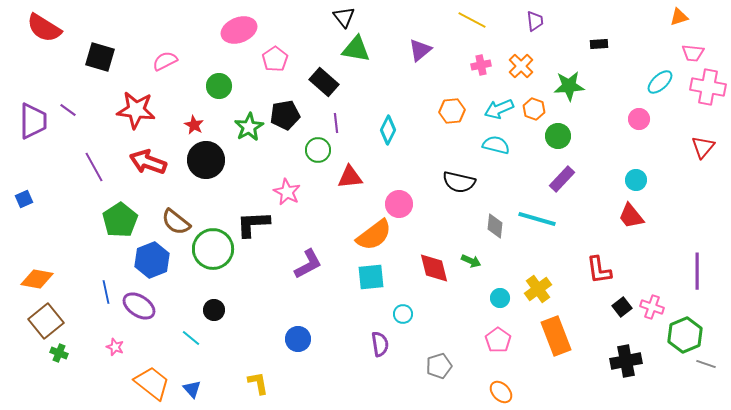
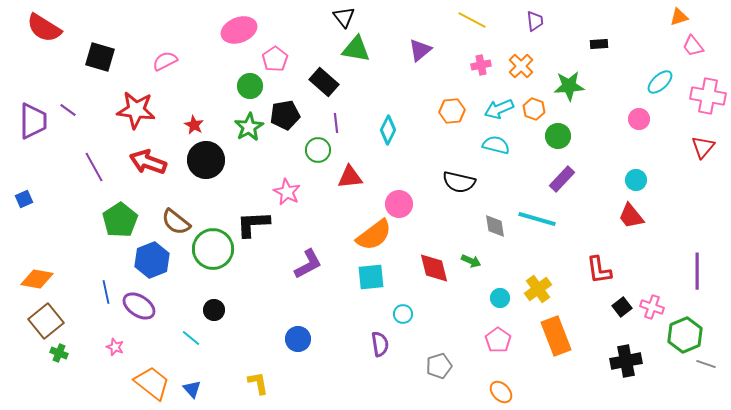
pink trapezoid at (693, 53): moved 7 px up; rotated 45 degrees clockwise
green circle at (219, 86): moved 31 px right
pink cross at (708, 87): moved 9 px down
gray diamond at (495, 226): rotated 15 degrees counterclockwise
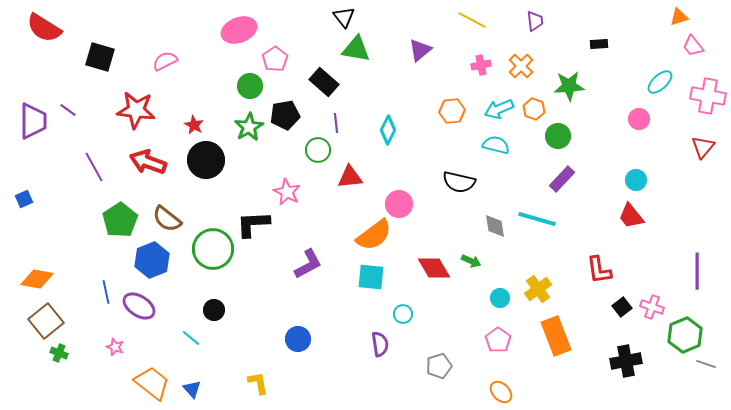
brown semicircle at (176, 222): moved 9 px left, 3 px up
red diamond at (434, 268): rotated 16 degrees counterclockwise
cyan square at (371, 277): rotated 12 degrees clockwise
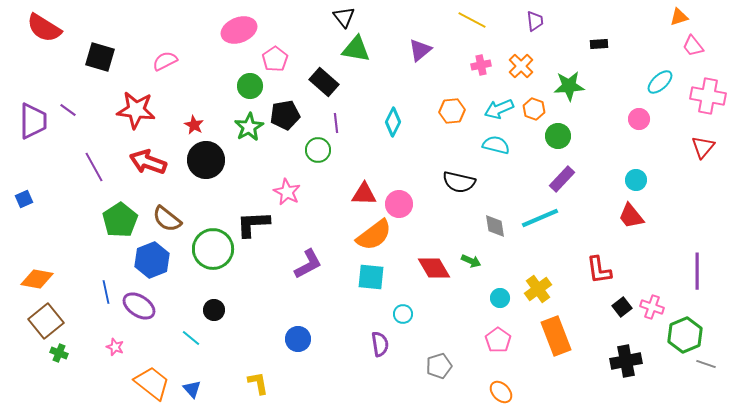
cyan diamond at (388, 130): moved 5 px right, 8 px up
red triangle at (350, 177): moved 14 px right, 17 px down; rotated 8 degrees clockwise
cyan line at (537, 219): moved 3 px right, 1 px up; rotated 39 degrees counterclockwise
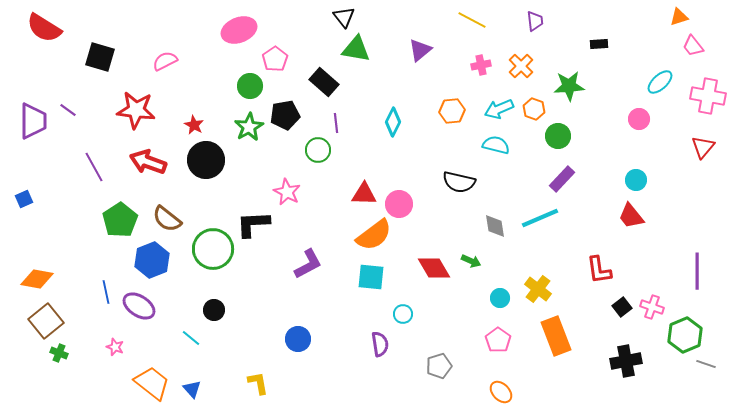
yellow cross at (538, 289): rotated 16 degrees counterclockwise
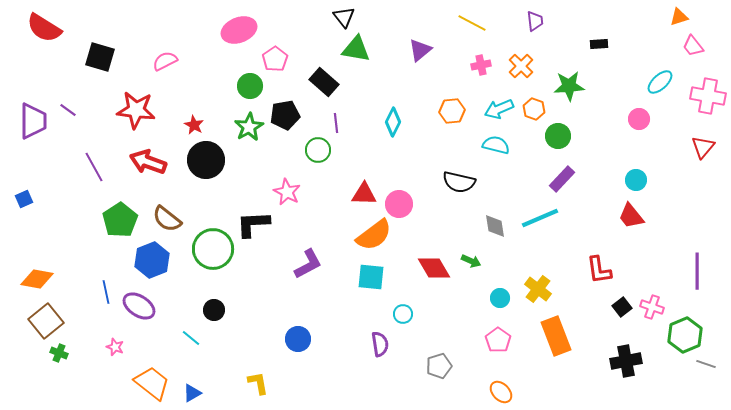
yellow line at (472, 20): moved 3 px down
blue triangle at (192, 389): moved 4 px down; rotated 42 degrees clockwise
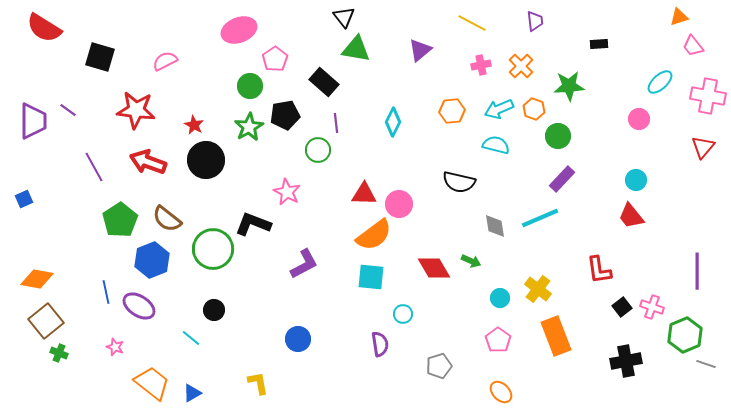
black L-shape at (253, 224): rotated 24 degrees clockwise
purple L-shape at (308, 264): moved 4 px left
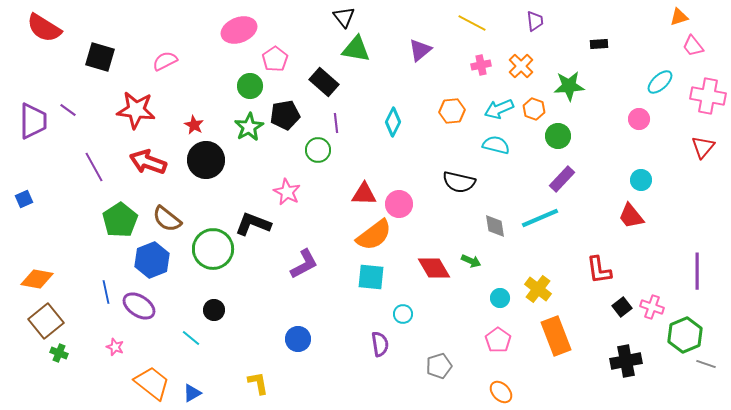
cyan circle at (636, 180): moved 5 px right
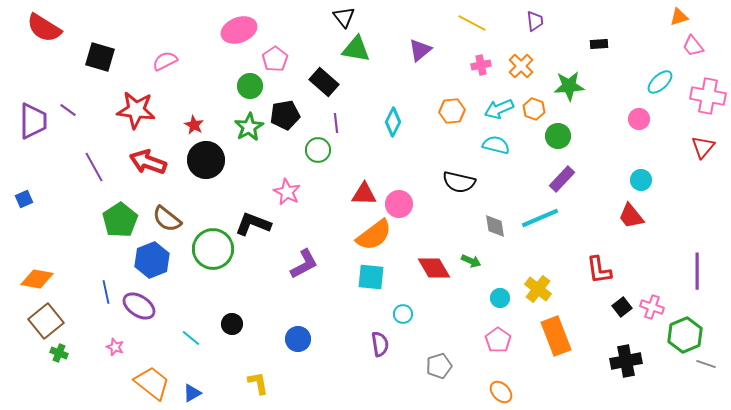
black circle at (214, 310): moved 18 px right, 14 px down
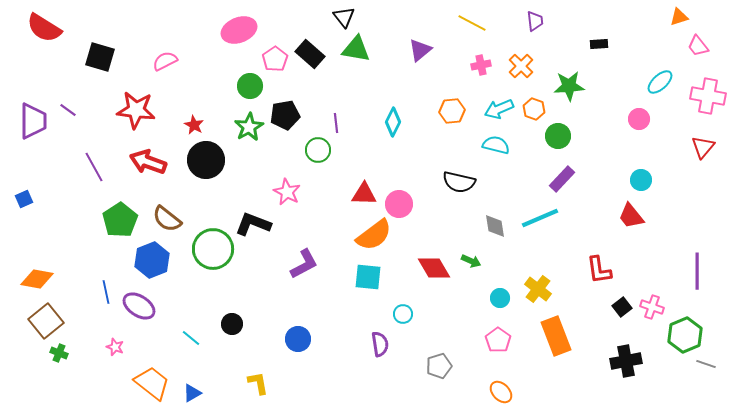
pink trapezoid at (693, 46): moved 5 px right
black rectangle at (324, 82): moved 14 px left, 28 px up
cyan square at (371, 277): moved 3 px left
